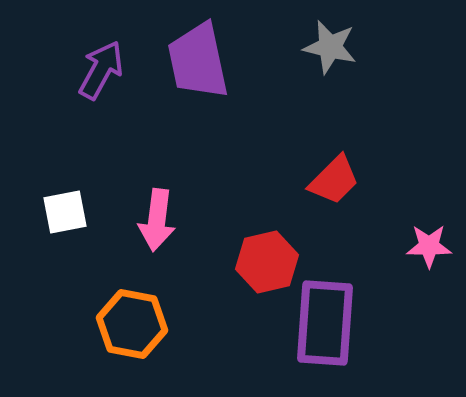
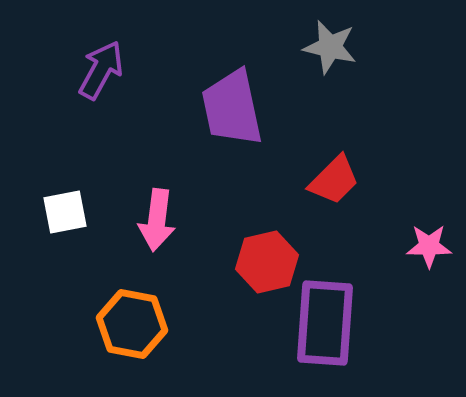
purple trapezoid: moved 34 px right, 47 px down
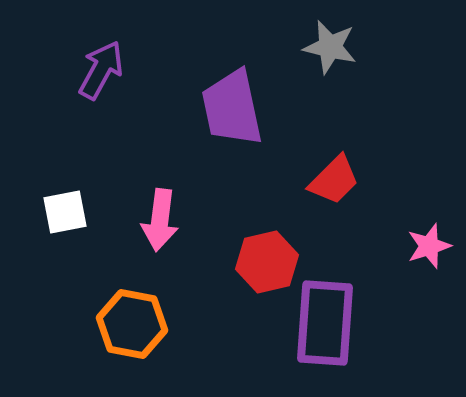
pink arrow: moved 3 px right
pink star: rotated 18 degrees counterclockwise
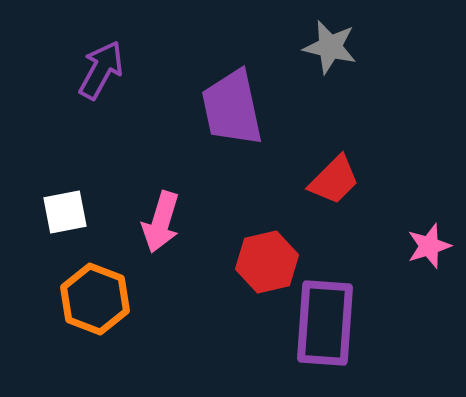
pink arrow: moved 1 px right, 2 px down; rotated 10 degrees clockwise
orange hexagon: moved 37 px left, 25 px up; rotated 10 degrees clockwise
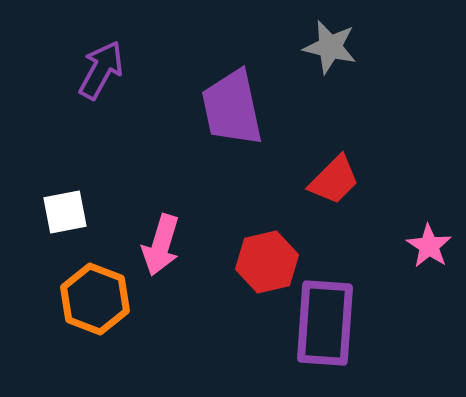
pink arrow: moved 23 px down
pink star: rotated 21 degrees counterclockwise
